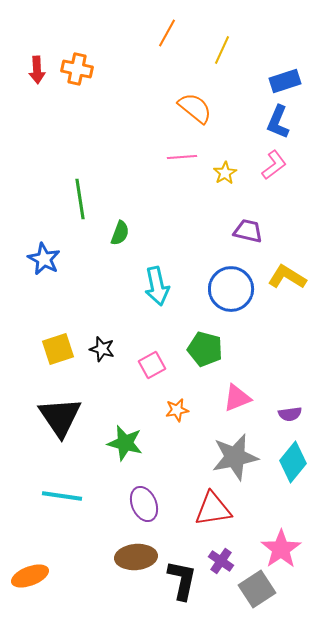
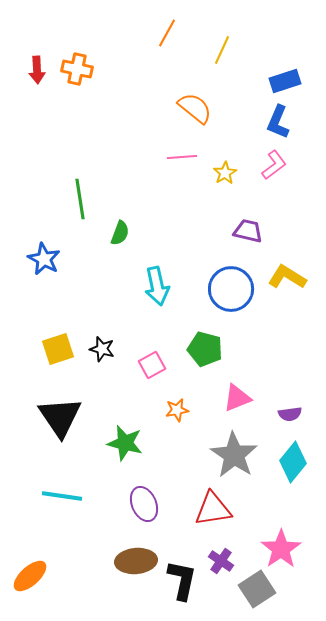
gray star: moved 1 px left, 2 px up; rotated 27 degrees counterclockwise
brown ellipse: moved 4 px down
orange ellipse: rotated 21 degrees counterclockwise
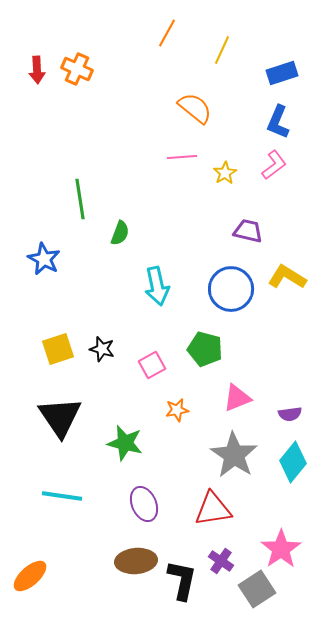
orange cross: rotated 12 degrees clockwise
blue rectangle: moved 3 px left, 8 px up
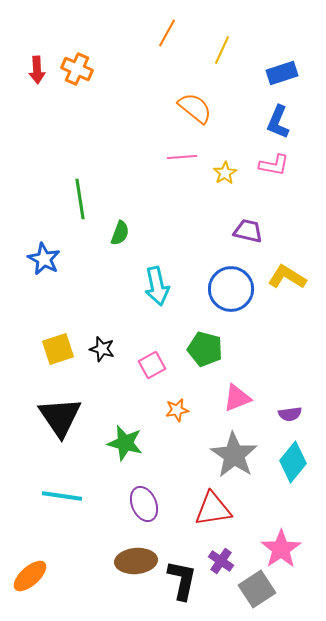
pink L-shape: rotated 48 degrees clockwise
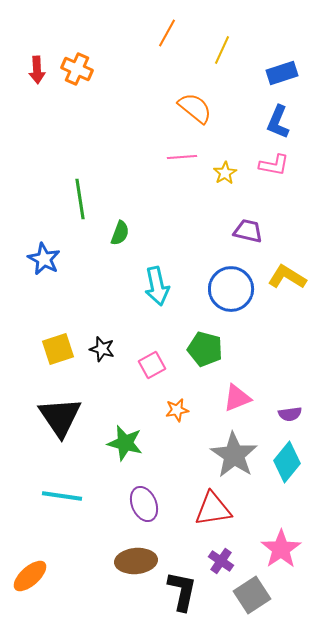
cyan diamond: moved 6 px left
black L-shape: moved 11 px down
gray square: moved 5 px left, 6 px down
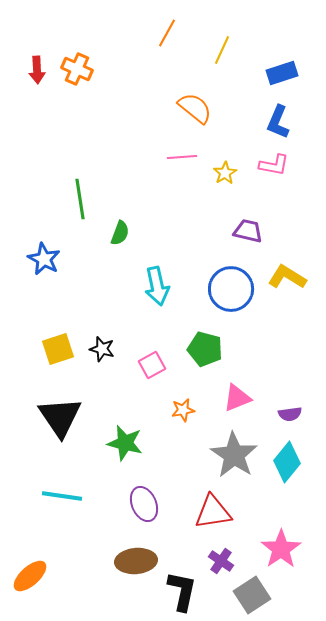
orange star: moved 6 px right
red triangle: moved 3 px down
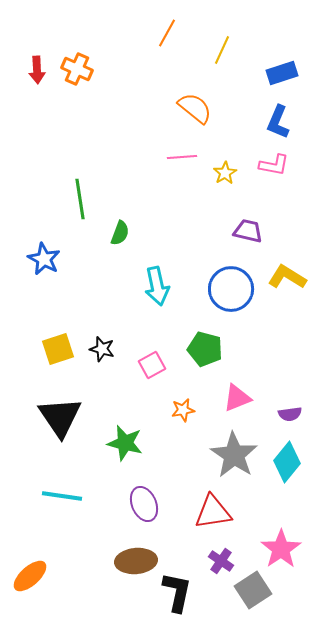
black L-shape: moved 5 px left, 1 px down
gray square: moved 1 px right, 5 px up
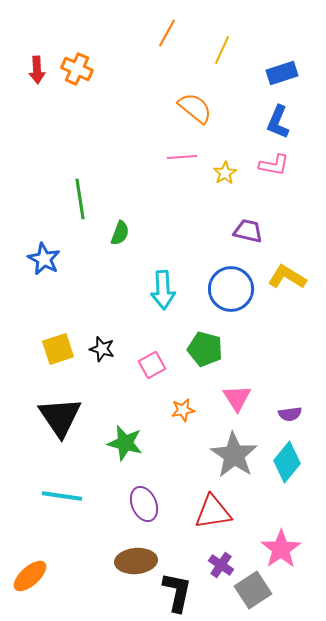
cyan arrow: moved 6 px right, 4 px down; rotated 9 degrees clockwise
pink triangle: rotated 40 degrees counterclockwise
purple cross: moved 4 px down
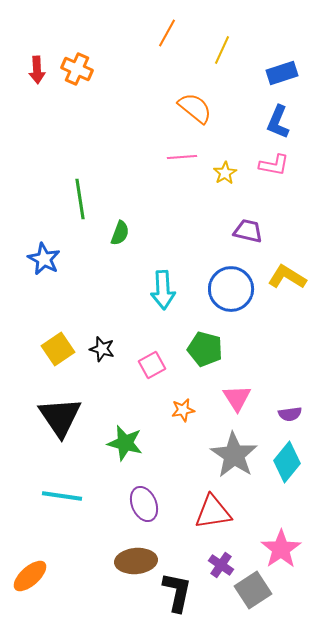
yellow square: rotated 16 degrees counterclockwise
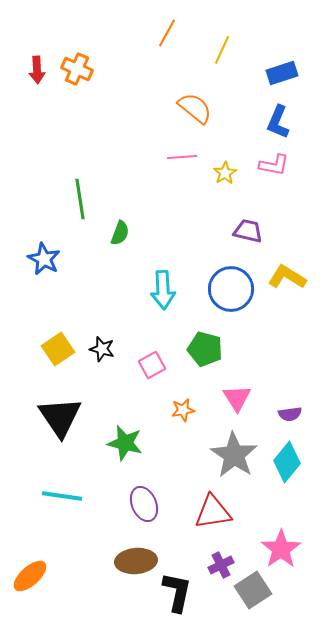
purple cross: rotated 30 degrees clockwise
